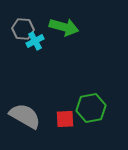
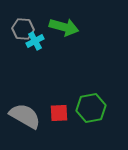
red square: moved 6 px left, 6 px up
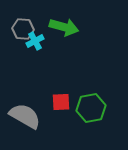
red square: moved 2 px right, 11 px up
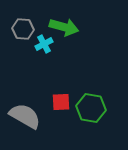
cyan cross: moved 9 px right, 3 px down
green hexagon: rotated 20 degrees clockwise
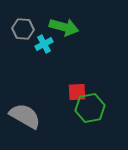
red square: moved 16 px right, 10 px up
green hexagon: moved 1 px left; rotated 20 degrees counterclockwise
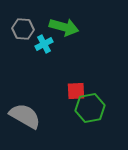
red square: moved 1 px left, 1 px up
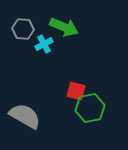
green arrow: rotated 8 degrees clockwise
red square: rotated 18 degrees clockwise
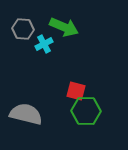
green hexagon: moved 4 px left, 3 px down; rotated 12 degrees clockwise
gray semicircle: moved 1 px right, 2 px up; rotated 16 degrees counterclockwise
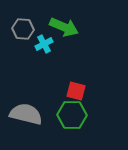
green hexagon: moved 14 px left, 4 px down
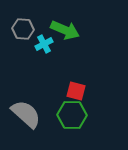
green arrow: moved 1 px right, 3 px down
gray semicircle: rotated 28 degrees clockwise
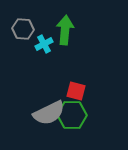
green arrow: rotated 108 degrees counterclockwise
gray semicircle: moved 23 px right, 1 px up; rotated 112 degrees clockwise
